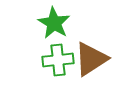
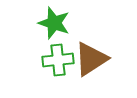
green star: rotated 12 degrees counterclockwise
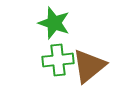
brown triangle: moved 2 px left, 7 px down; rotated 6 degrees counterclockwise
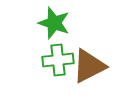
brown triangle: rotated 12 degrees clockwise
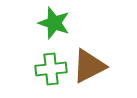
green cross: moved 7 px left, 9 px down
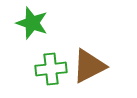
green star: moved 22 px left
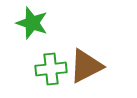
brown triangle: moved 3 px left
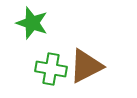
green cross: rotated 16 degrees clockwise
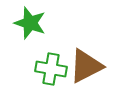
green star: moved 2 px left
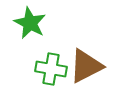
green star: rotated 8 degrees clockwise
